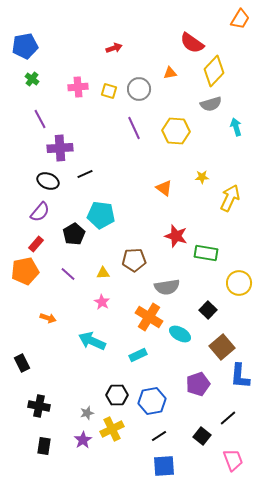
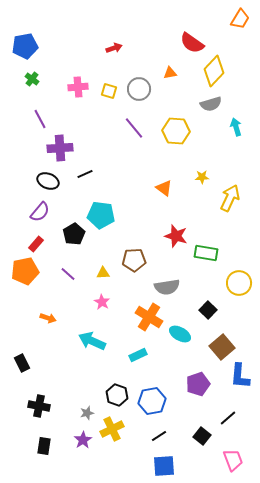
purple line at (134, 128): rotated 15 degrees counterclockwise
black hexagon at (117, 395): rotated 20 degrees clockwise
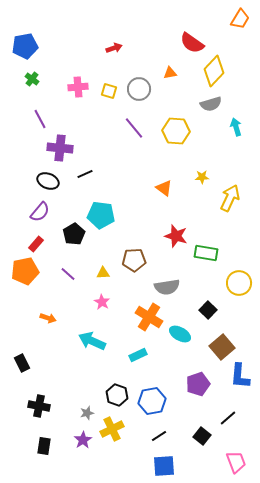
purple cross at (60, 148): rotated 10 degrees clockwise
pink trapezoid at (233, 460): moved 3 px right, 2 px down
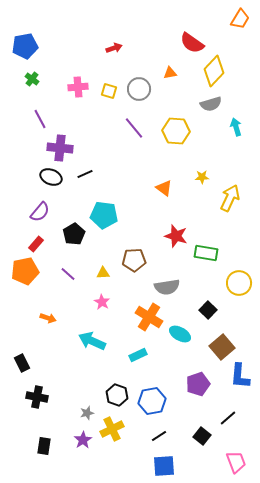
black ellipse at (48, 181): moved 3 px right, 4 px up
cyan pentagon at (101, 215): moved 3 px right
black cross at (39, 406): moved 2 px left, 9 px up
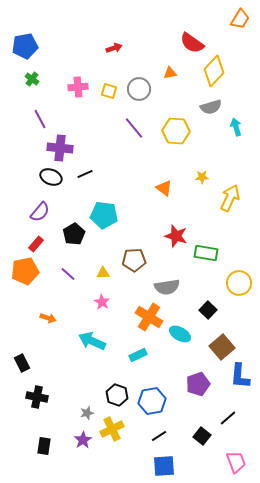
gray semicircle at (211, 104): moved 3 px down
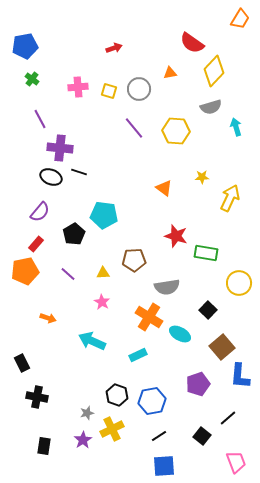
black line at (85, 174): moved 6 px left, 2 px up; rotated 42 degrees clockwise
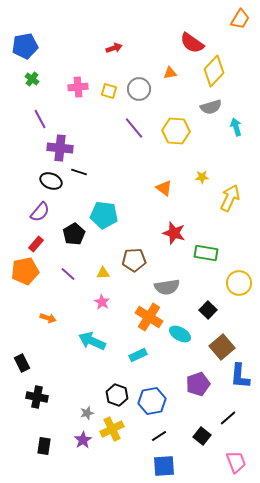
black ellipse at (51, 177): moved 4 px down
red star at (176, 236): moved 2 px left, 3 px up
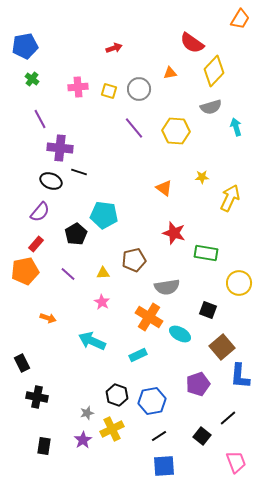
black pentagon at (74, 234): moved 2 px right
brown pentagon at (134, 260): rotated 10 degrees counterclockwise
black square at (208, 310): rotated 24 degrees counterclockwise
